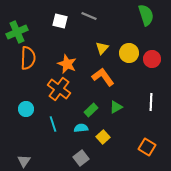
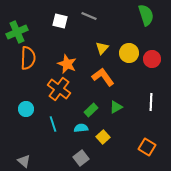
gray triangle: rotated 24 degrees counterclockwise
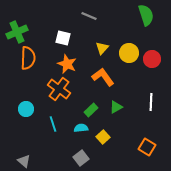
white square: moved 3 px right, 17 px down
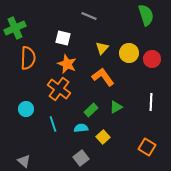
green cross: moved 2 px left, 4 px up
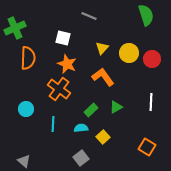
cyan line: rotated 21 degrees clockwise
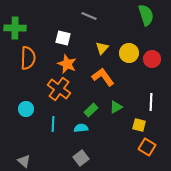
green cross: rotated 25 degrees clockwise
yellow square: moved 36 px right, 12 px up; rotated 32 degrees counterclockwise
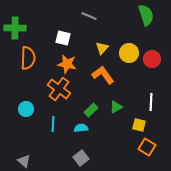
orange star: rotated 12 degrees counterclockwise
orange L-shape: moved 2 px up
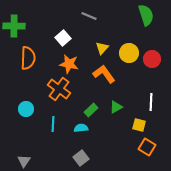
green cross: moved 1 px left, 2 px up
white square: rotated 35 degrees clockwise
orange star: moved 2 px right
orange L-shape: moved 1 px right, 1 px up
gray triangle: rotated 24 degrees clockwise
